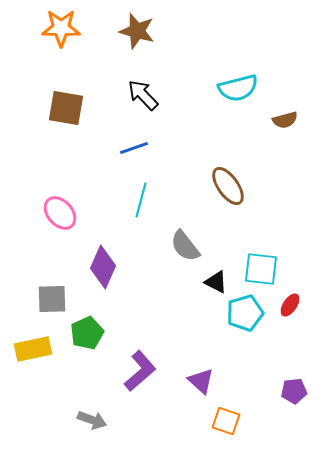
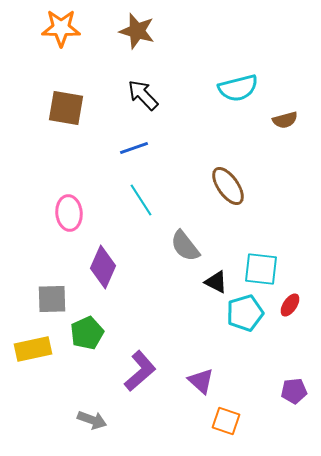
cyan line: rotated 48 degrees counterclockwise
pink ellipse: moved 9 px right; rotated 36 degrees clockwise
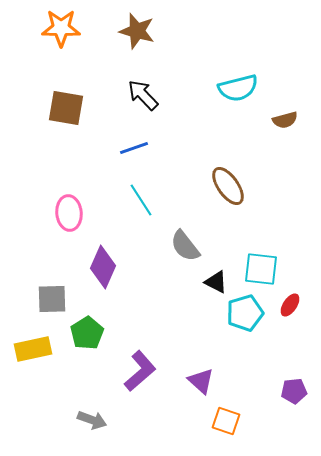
green pentagon: rotated 8 degrees counterclockwise
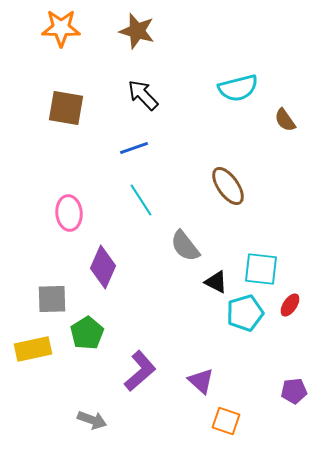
brown semicircle: rotated 70 degrees clockwise
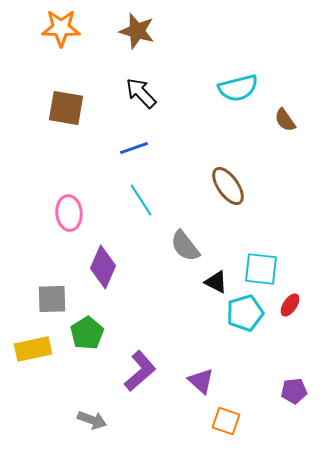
black arrow: moved 2 px left, 2 px up
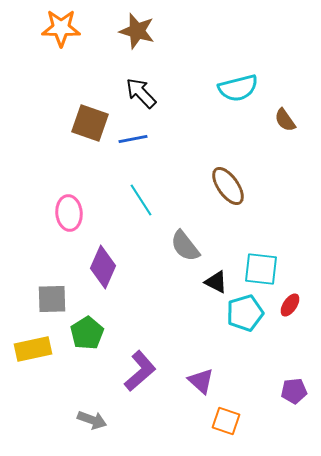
brown square: moved 24 px right, 15 px down; rotated 9 degrees clockwise
blue line: moved 1 px left, 9 px up; rotated 8 degrees clockwise
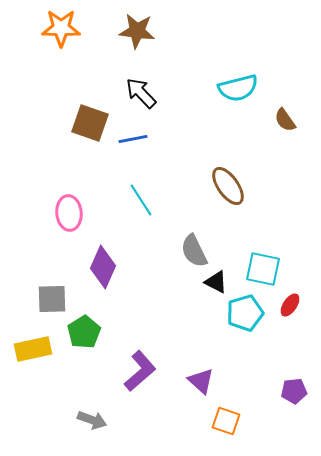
brown star: rotated 9 degrees counterclockwise
gray semicircle: moved 9 px right, 5 px down; rotated 12 degrees clockwise
cyan square: moved 2 px right; rotated 6 degrees clockwise
green pentagon: moved 3 px left, 1 px up
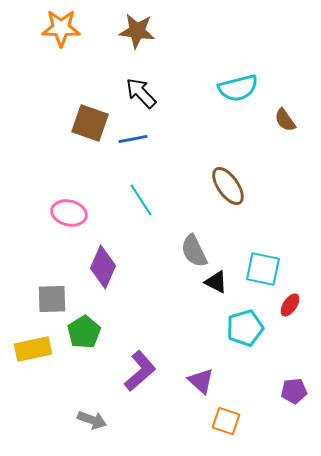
pink ellipse: rotated 72 degrees counterclockwise
cyan pentagon: moved 15 px down
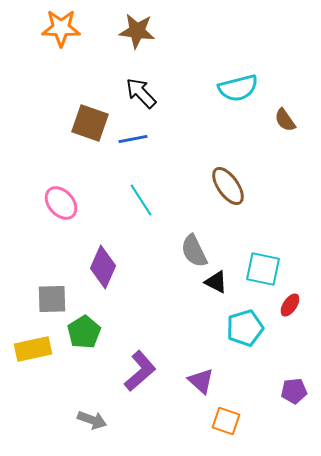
pink ellipse: moved 8 px left, 10 px up; rotated 36 degrees clockwise
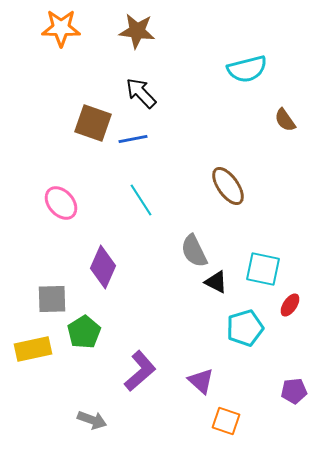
cyan semicircle: moved 9 px right, 19 px up
brown square: moved 3 px right
